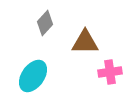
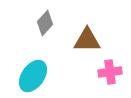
brown triangle: moved 2 px right, 2 px up
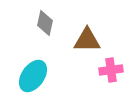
gray diamond: rotated 30 degrees counterclockwise
pink cross: moved 1 px right, 2 px up
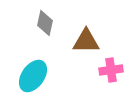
brown triangle: moved 1 px left, 1 px down
